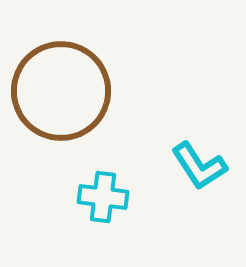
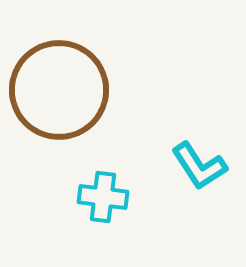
brown circle: moved 2 px left, 1 px up
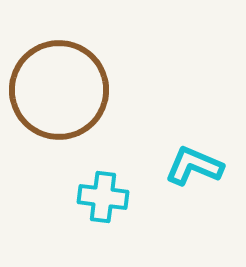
cyan L-shape: moved 5 px left; rotated 146 degrees clockwise
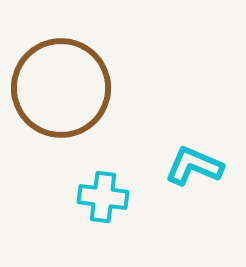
brown circle: moved 2 px right, 2 px up
